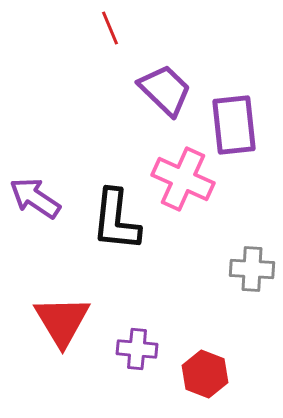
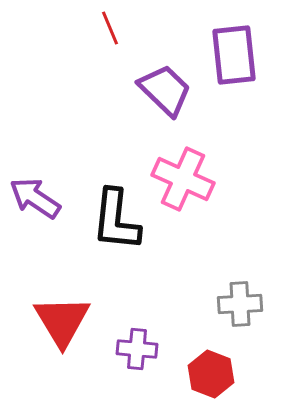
purple rectangle: moved 70 px up
gray cross: moved 12 px left, 35 px down; rotated 6 degrees counterclockwise
red hexagon: moved 6 px right
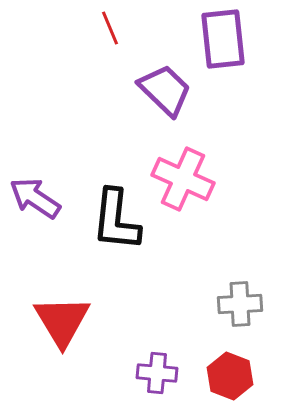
purple rectangle: moved 11 px left, 16 px up
purple cross: moved 20 px right, 24 px down
red hexagon: moved 19 px right, 2 px down
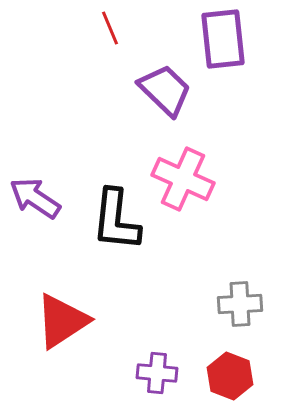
red triangle: rotated 28 degrees clockwise
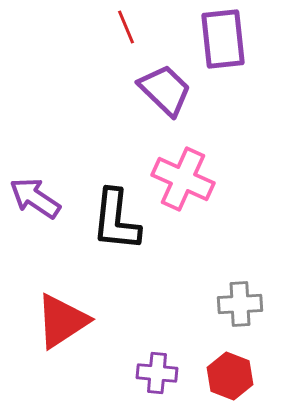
red line: moved 16 px right, 1 px up
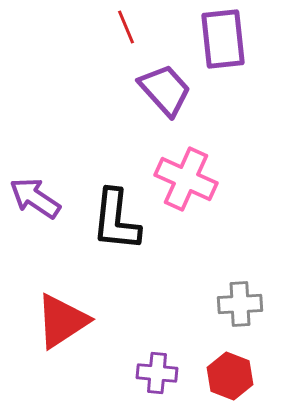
purple trapezoid: rotated 4 degrees clockwise
pink cross: moved 3 px right
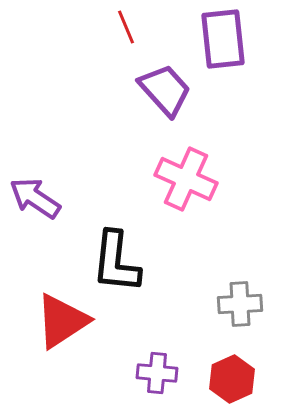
black L-shape: moved 42 px down
red hexagon: moved 2 px right, 3 px down; rotated 15 degrees clockwise
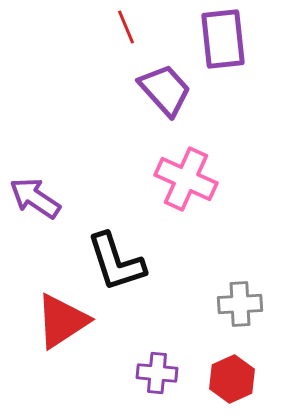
black L-shape: rotated 24 degrees counterclockwise
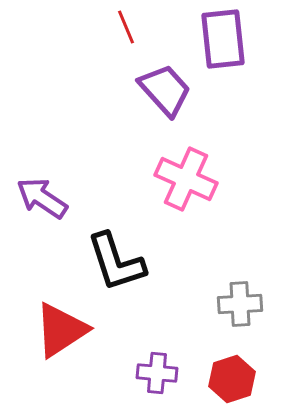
purple arrow: moved 7 px right
red triangle: moved 1 px left, 9 px down
red hexagon: rotated 6 degrees clockwise
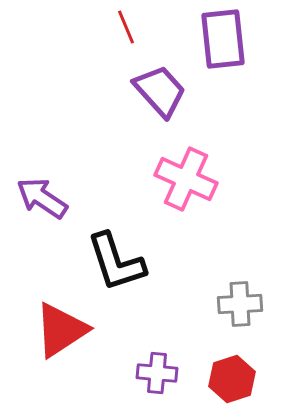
purple trapezoid: moved 5 px left, 1 px down
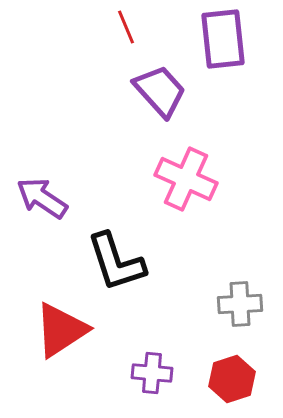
purple cross: moved 5 px left
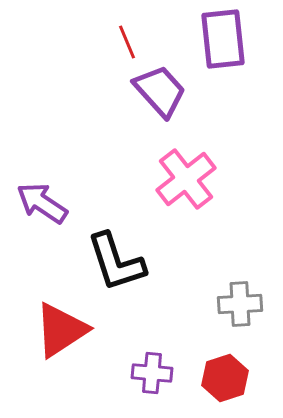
red line: moved 1 px right, 15 px down
pink cross: rotated 28 degrees clockwise
purple arrow: moved 5 px down
red hexagon: moved 7 px left, 1 px up
